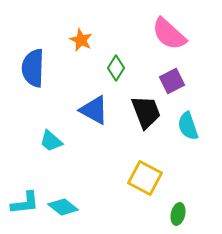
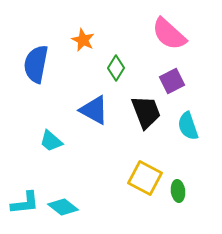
orange star: moved 2 px right
blue semicircle: moved 3 px right, 4 px up; rotated 9 degrees clockwise
green ellipse: moved 23 px up; rotated 20 degrees counterclockwise
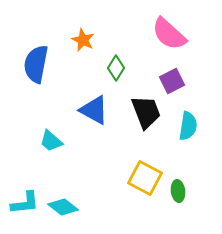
cyan semicircle: rotated 152 degrees counterclockwise
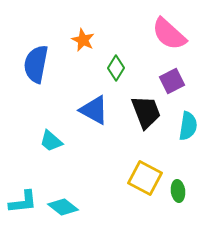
cyan L-shape: moved 2 px left, 1 px up
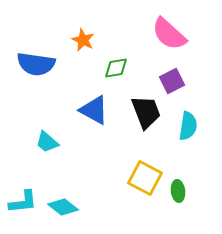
blue semicircle: rotated 93 degrees counterclockwise
green diamond: rotated 50 degrees clockwise
cyan trapezoid: moved 4 px left, 1 px down
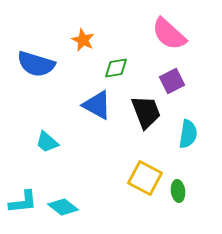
blue semicircle: rotated 9 degrees clockwise
blue triangle: moved 3 px right, 5 px up
cyan semicircle: moved 8 px down
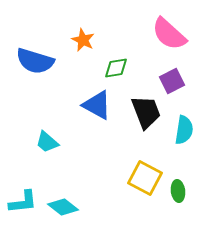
blue semicircle: moved 1 px left, 3 px up
cyan semicircle: moved 4 px left, 4 px up
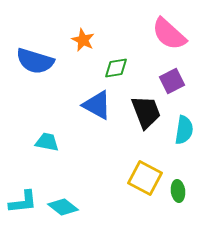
cyan trapezoid: rotated 150 degrees clockwise
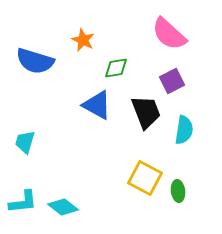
cyan trapezoid: moved 22 px left; rotated 85 degrees counterclockwise
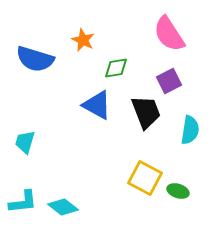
pink semicircle: rotated 15 degrees clockwise
blue semicircle: moved 2 px up
purple square: moved 3 px left
cyan semicircle: moved 6 px right
green ellipse: rotated 65 degrees counterclockwise
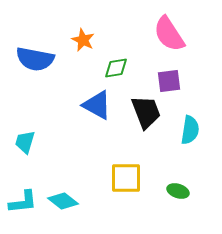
blue semicircle: rotated 6 degrees counterclockwise
purple square: rotated 20 degrees clockwise
yellow square: moved 19 px left; rotated 28 degrees counterclockwise
cyan diamond: moved 6 px up
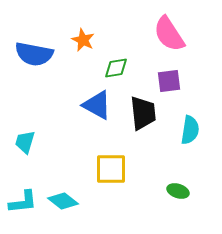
blue semicircle: moved 1 px left, 5 px up
black trapezoid: moved 3 px left, 1 px down; rotated 15 degrees clockwise
yellow square: moved 15 px left, 9 px up
